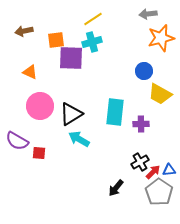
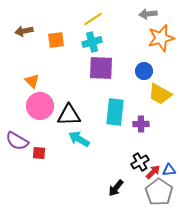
purple square: moved 30 px right, 10 px down
orange triangle: moved 2 px right, 9 px down; rotated 21 degrees clockwise
black triangle: moved 2 px left, 1 px down; rotated 30 degrees clockwise
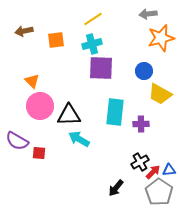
cyan cross: moved 2 px down
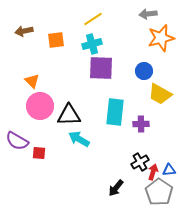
red arrow: rotated 28 degrees counterclockwise
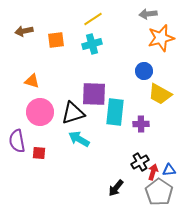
purple square: moved 7 px left, 26 px down
orange triangle: rotated 28 degrees counterclockwise
pink circle: moved 6 px down
black triangle: moved 4 px right, 2 px up; rotated 15 degrees counterclockwise
purple semicircle: rotated 50 degrees clockwise
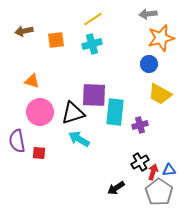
blue circle: moved 5 px right, 7 px up
purple square: moved 1 px down
purple cross: moved 1 px left, 1 px down; rotated 14 degrees counterclockwise
black arrow: rotated 18 degrees clockwise
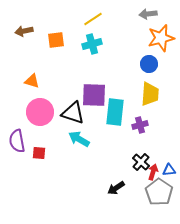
yellow trapezoid: moved 10 px left; rotated 115 degrees counterclockwise
black triangle: rotated 35 degrees clockwise
black cross: moved 1 px right; rotated 18 degrees counterclockwise
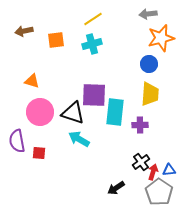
purple cross: rotated 14 degrees clockwise
black cross: rotated 12 degrees clockwise
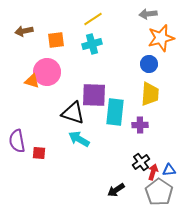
pink circle: moved 7 px right, 40 px up
black arrow: moved 2 px down
